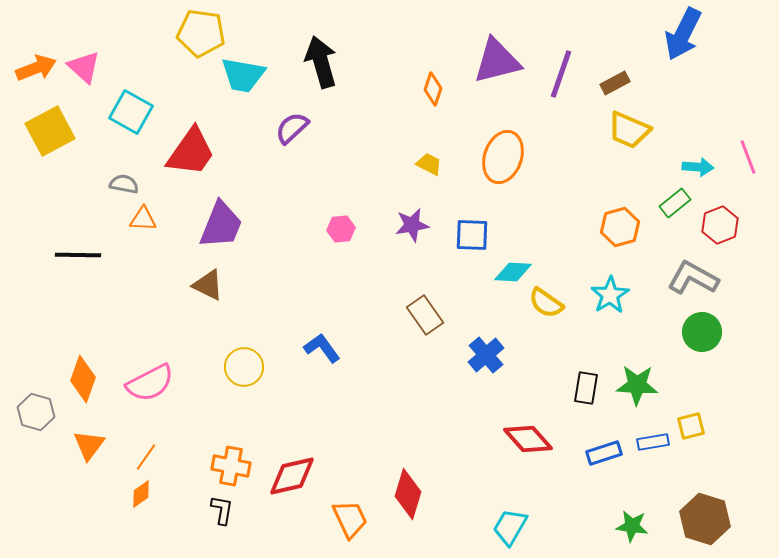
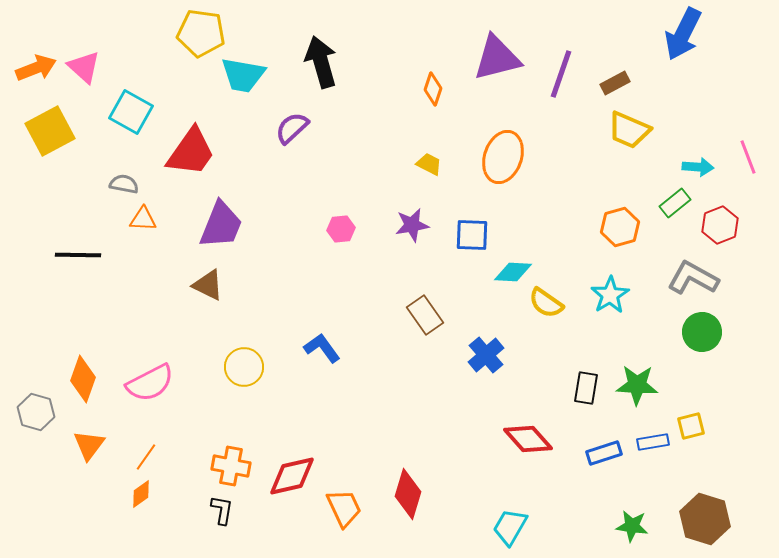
purple triangle at (497, 61): moved 3 px up
orange trapezoid at (350, 519): moved 6 px left, 11 px up
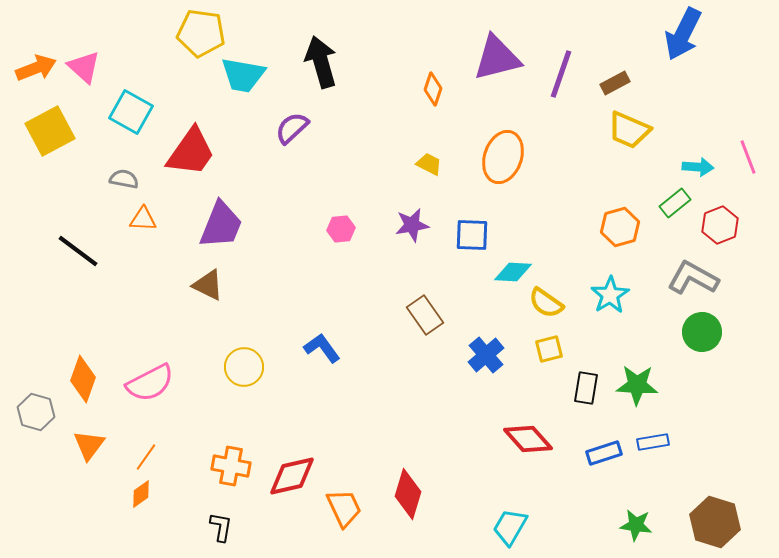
gray semicircle at (124, 184): moved 5 px up
black line at (78, 255): moved 4 px up; rotated 36 degrees clockwise
yellow square at (691, 426): moved 142 px left, 77 px up
black L-shape at (222, 510): moved 1 px left, 17 px down
brown hexagon at (705, 519): moved 10 px right, 3 px down
green star at (632, 526): moved 4 px right, 1 px up
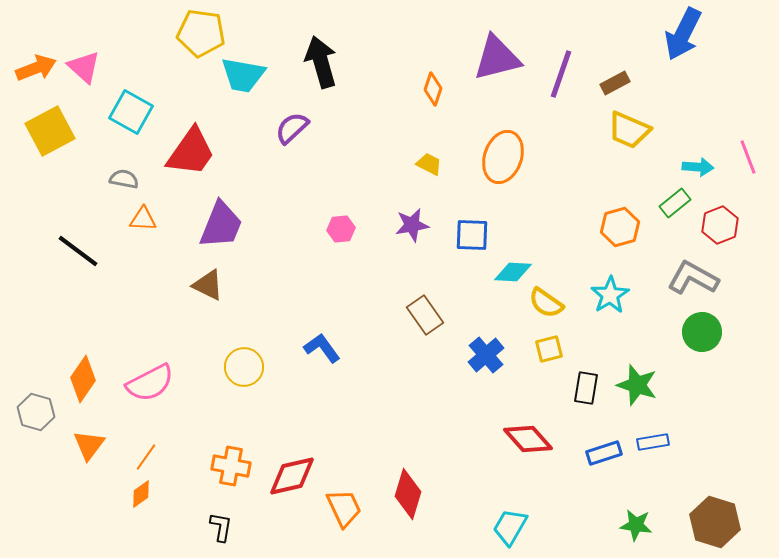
orange diamond at (83, 379): rotated 15 degrees clockwise
green star at (637, 385): rotated 15 degrees clockwise
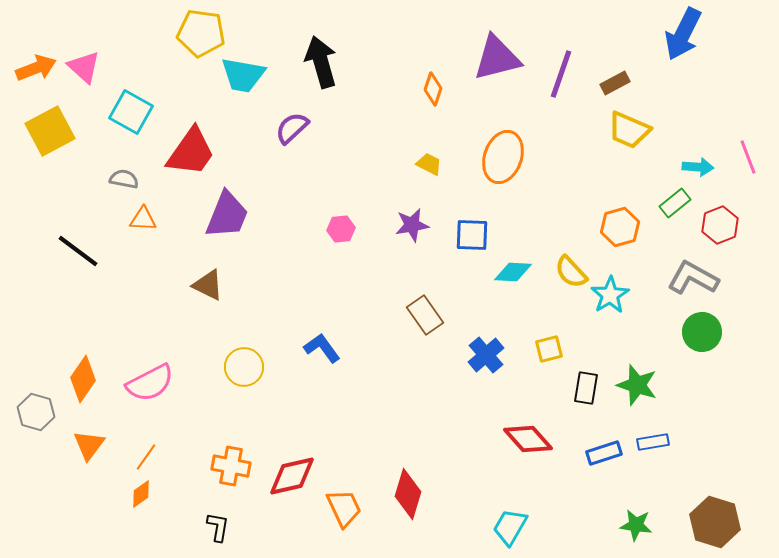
purple trapezoid at (221, 225): moved 6 px right, 10 px up
yellow semicircle at (546, 303): moved 25 px right, 31 px up; rotated 12 degrees clockwise
black L-shape at (221, 527): moved 3 px left
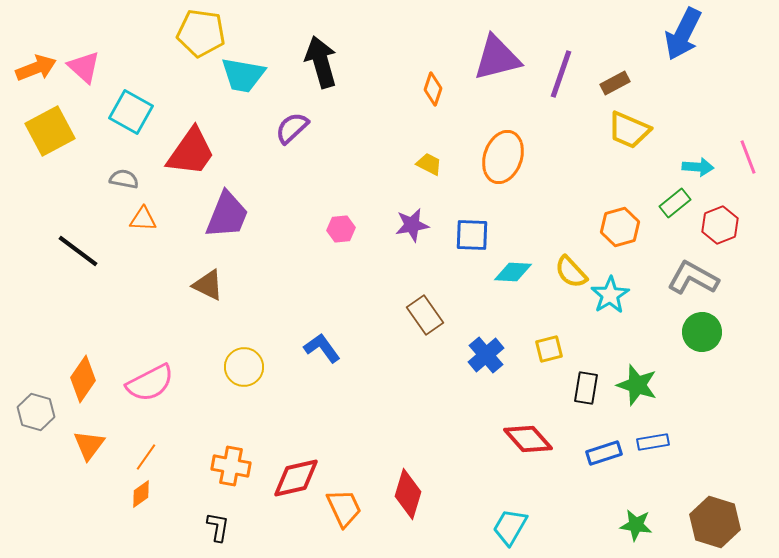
red diamond at (292, 476): moved 4 px right, 2 px down
